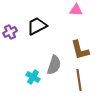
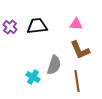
pink triangle: moved 14 px down
black trapezoid: rotated 20 degrees clockwise
purple cross: moved 5 px up; rotated 24 degrees counterclockwise
brown L-shape: rotated 10 degrees counterclockwise
brown line: moved 2 px left, 1 px down
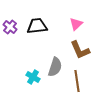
pink triangle: rotated 48 degrees counterclockwise
gray semicircle: moved 1 px right, 2 px down
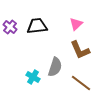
brown line: moved 4 px right, 2 px down; rotated 45 degrees counterclockwise
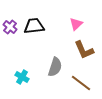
black trapezoid: moved 3 px left
brown L-shape: moved 4 px right
cyan cross: moved 11 px left
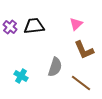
cyan cross: moved 1 px left, 1 px up
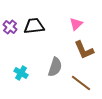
cyan cross: moved 3 px up
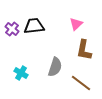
purple cross: moved 2 px right, 2 px down
brown L-shape: rotated 35 degrees clockwise
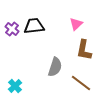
cyan cross: moved 6 px left, 13 px down; rotated 16 degrees clockwise
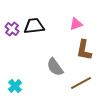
pink triangle: rotated 24 degrees clockwise
gray semicircle: rotated 126 degrees clockwise
brown line: rotated 65 degrees counterclockwise
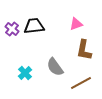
cyan cross: moved 10 px right, 13 px up
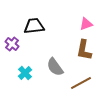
pink triangle: moved 10 px right
purple cross: moved 15 px down
